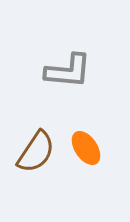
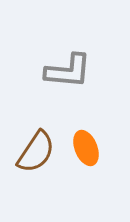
orange ellipse: rotated 12 degrees clockwise
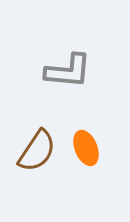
brown semicircle: moved 1 px right, 1 px up
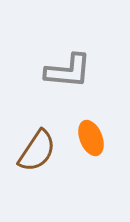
orange ellipse: moved 5 px right, 10 px up
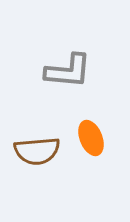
brown semicircle: rotated 51 degrees clockwise
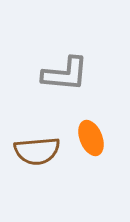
gray L-shape: moved 3 px left, 3 px down
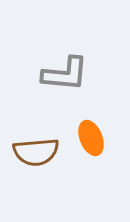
brown semicircle: moved 1 px left, 1 px down
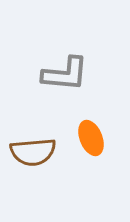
brown semicircle: moved 3 px left
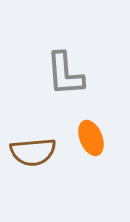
gray L-shape: rotated 81 degrees clockwise
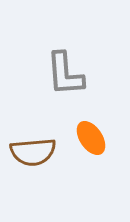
orange ellipse: rotated 12 degrees counterclockwise
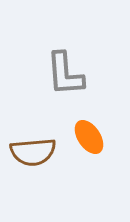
orange ellipse: moved 2 px left, 1 px up
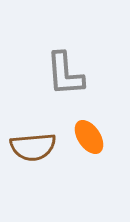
brown semicircle: moved 5 px up
